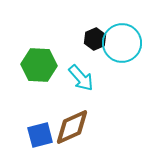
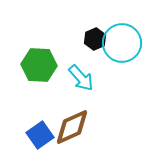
blue square: rotated 20 degrees counterclockwise
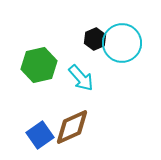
green hexagon: rotated 16 degrees counterclockwise
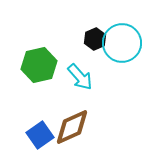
cyan arrow: moved 1 px left, 1 px up
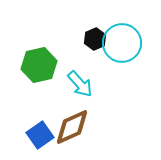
cyan arrow: moved 7 px down
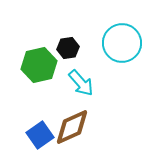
black hexagon: moved 27 px left, 9 px down; rotated 15 degrees clockwise
cyan arrow: moved 1 px right, 1 px up
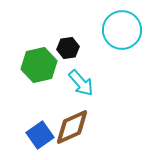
cyan circle: moved 13 px up
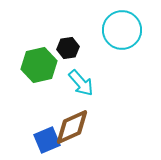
blue square: moved 7 px right, 5 px down; rotated 12 degrees clockwise
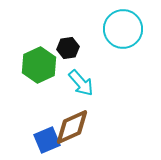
cyan circle: moved 1 px right, 1 px up
green hexagon: rotated 12 degrees counterclockwise
